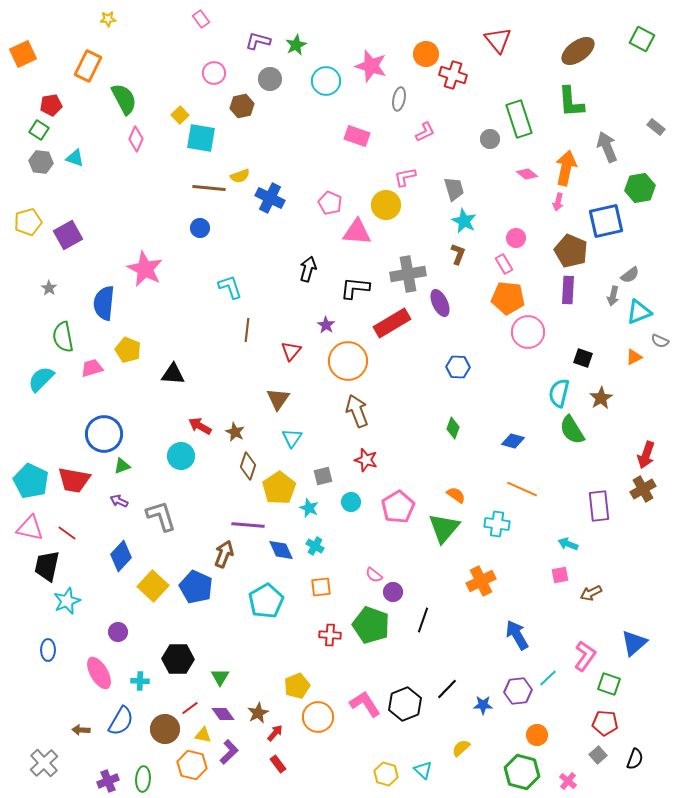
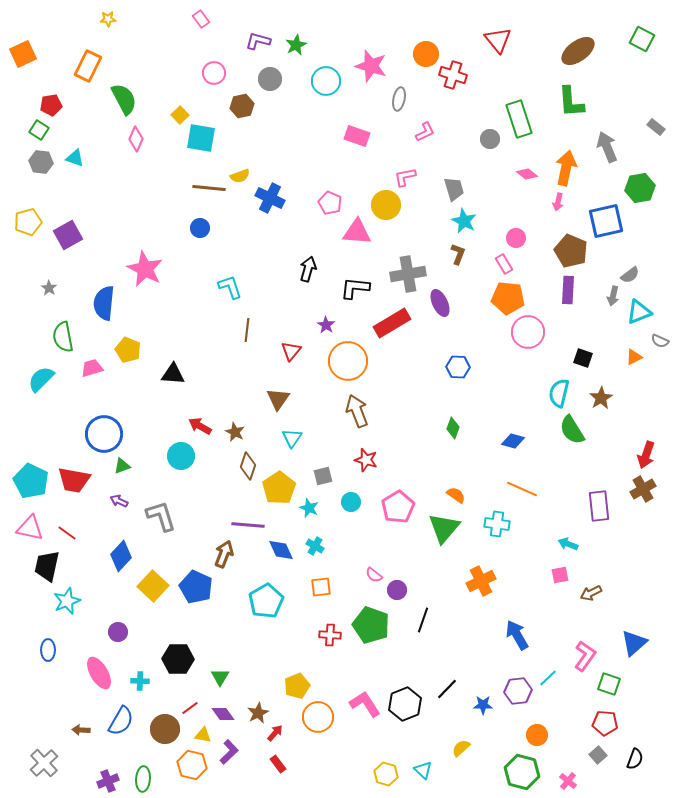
purple circle at (393, 592): moved 4 px right, 2 px up
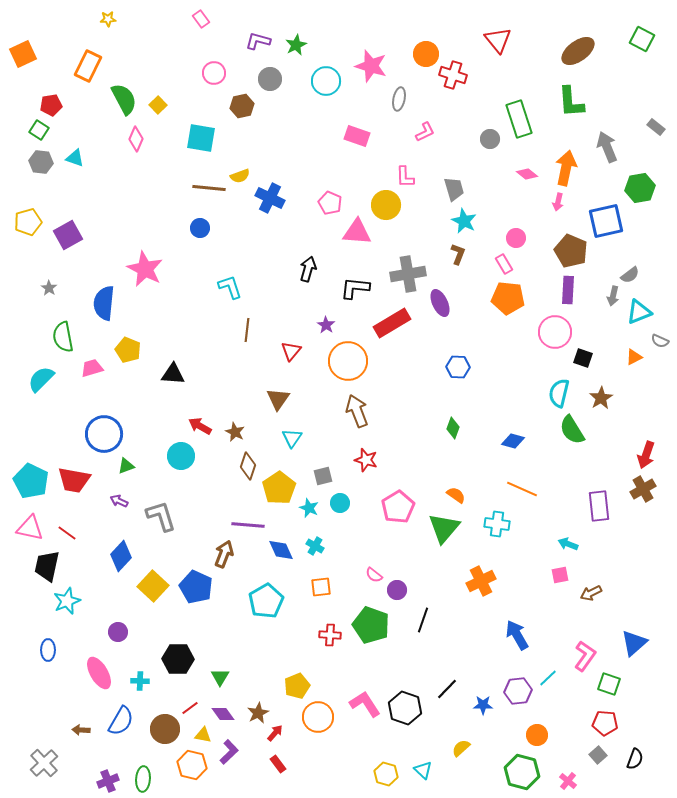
yellow square at (180, 115): moved 22 px left, 10 px up
pink L-shape at (405, 177): rotated 80 degrees counterclockwise
pink circle at (528, 332): moved 27 px right
green triangle at (122, 466): moved 4 px right
cyan circle at (351, 502): moved 11 px left, 1 px down
black hexagon at (405, 704): moved 4 px down; rotated 20 degrees counterclockwise
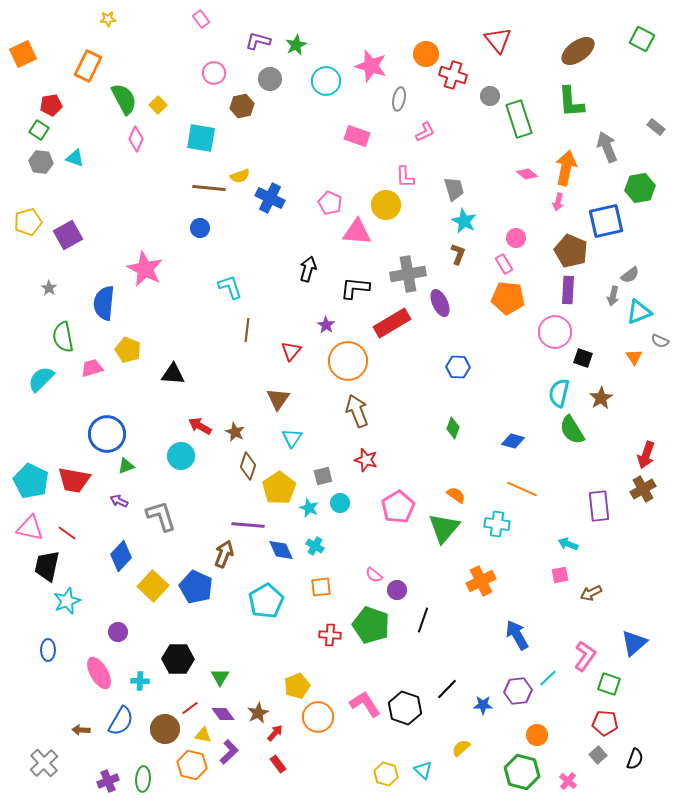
gray circle at (490, 139): moved 43 px up
orange triangle at (634, 357): rotated 36 degrees counterclockwise
blue circle at (104, 434): moved 3 px right
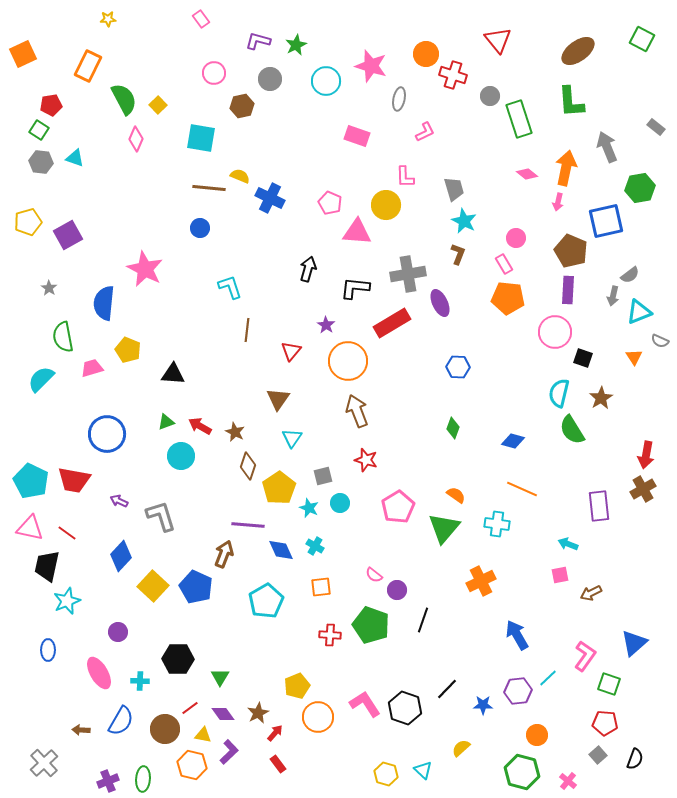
yellow semicircle at (240, 176): rotated 138 degrees counterclockwise
red arrow at (646, 455): rotated 8 degrees counterclockwise
green triangle at (126, 466): moved 40 px right, 44 px up
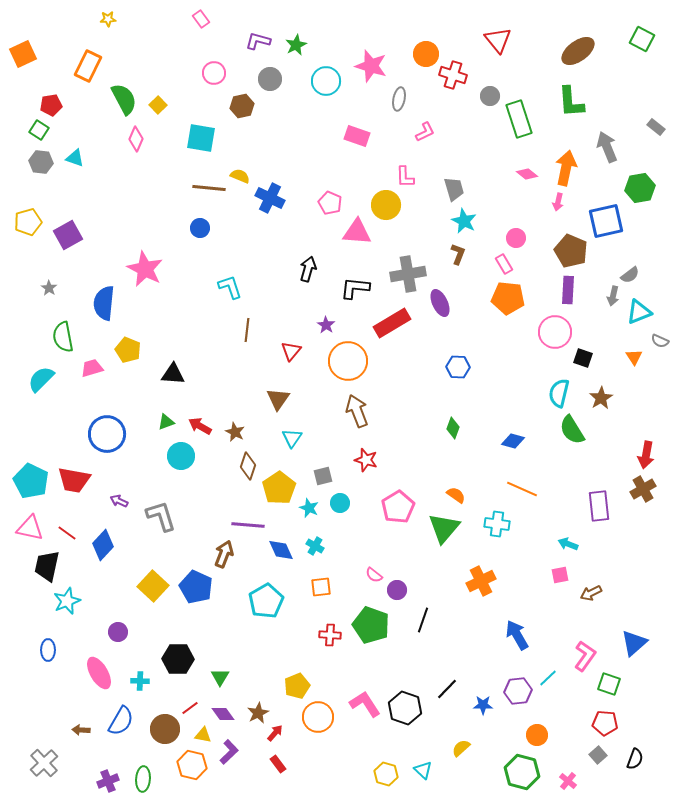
blue diamond at (121, 556): moved 18 px left, 11 px up
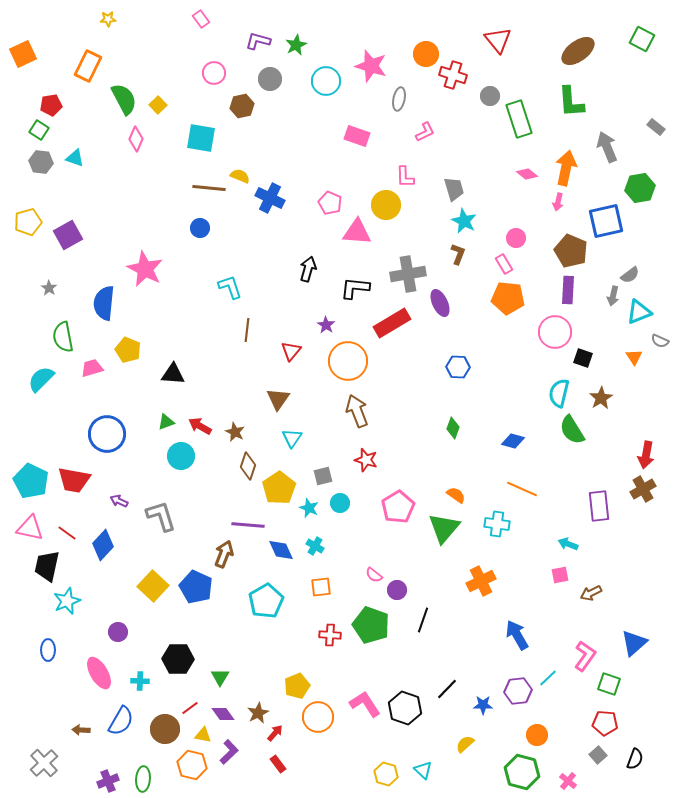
yellow semicircle at (461, 748): moved 4 px right, 4 px up
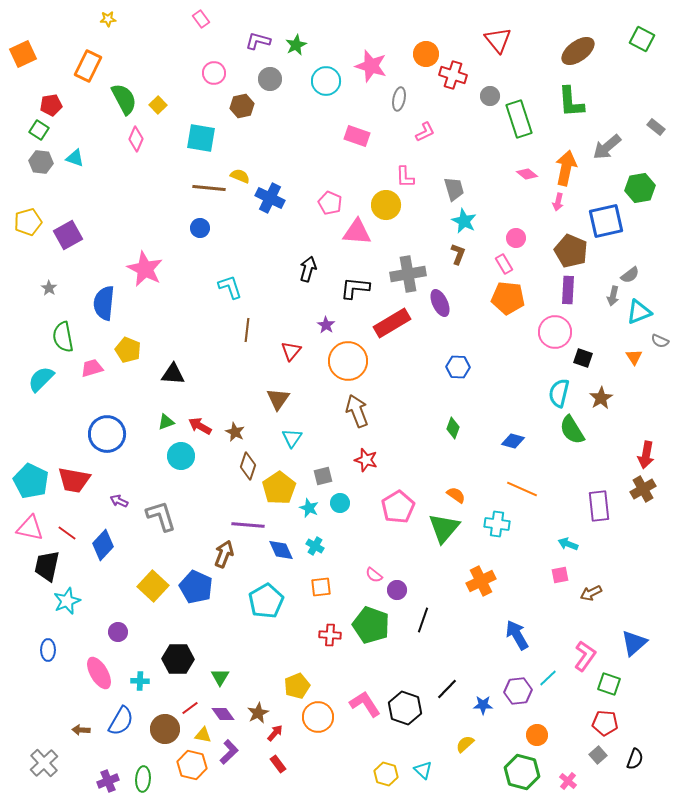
gray arrow at (607, 147): rotated 108 degrees counterclockwise
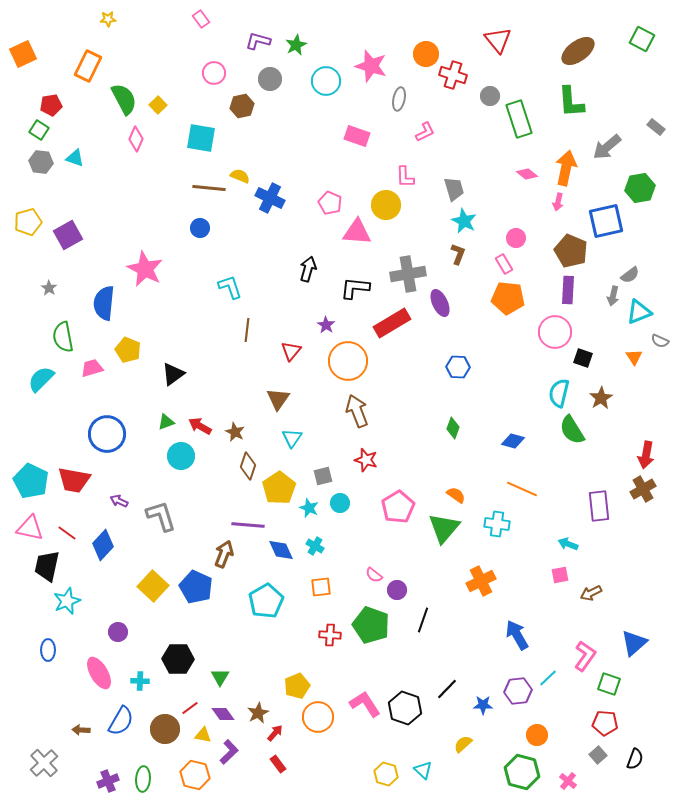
black triangle at (173, 374): rotated 40 degrees counterclockwise
yellow semicircle at (465, 744): moved 2 px left
orange hexagon at (192, 765): moved 3 px right, 10 px down
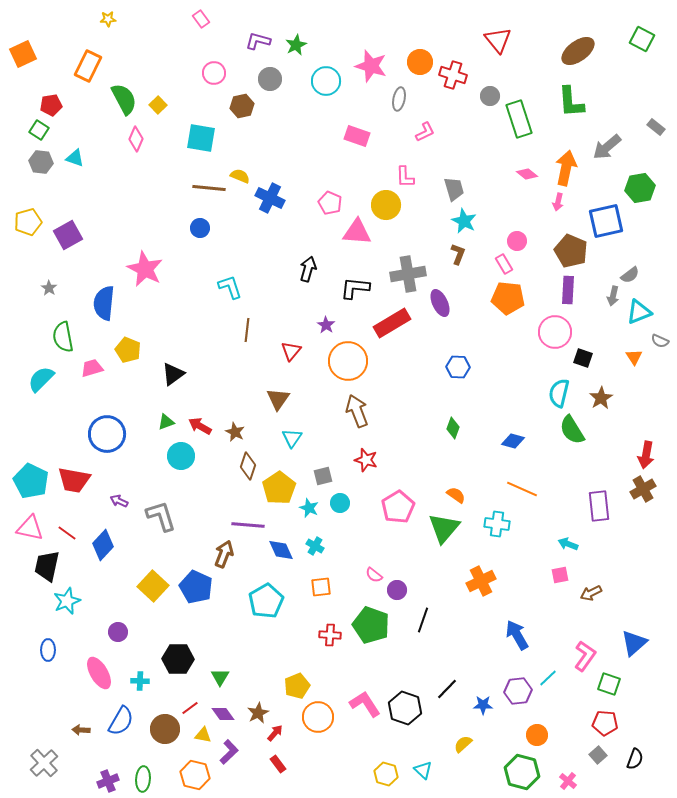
orange circle at (426, 54): moved 6 px left, 8 px down
pink circle at (516, 238): moved 1 px right, 3 px down
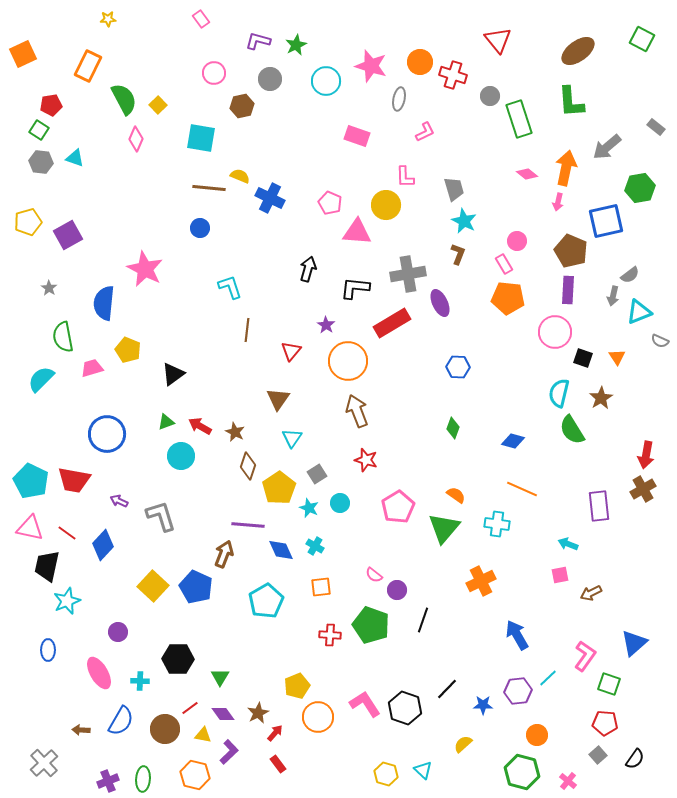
orange triangle at (634, 357): moved 17 px left
gray square at (323, 476): moved 6 px left, 2 px up; rotated 18 degrees counterclockwise
black semicircle at (635, 759): rotated 15 degrees clockwise
